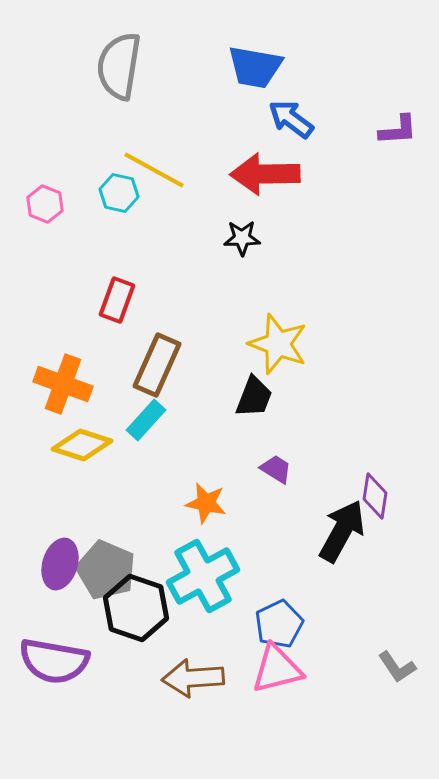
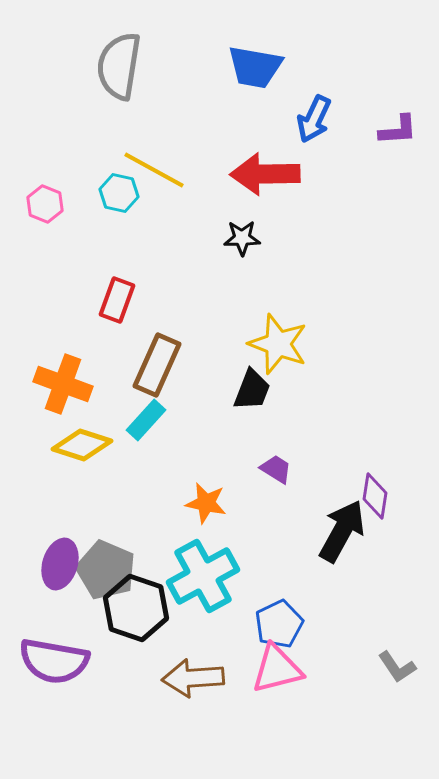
blue arrow: moved 23 px right; rotated 102 degrees counterclockwise
black trapezoid: moved 2 px left, 7 px up
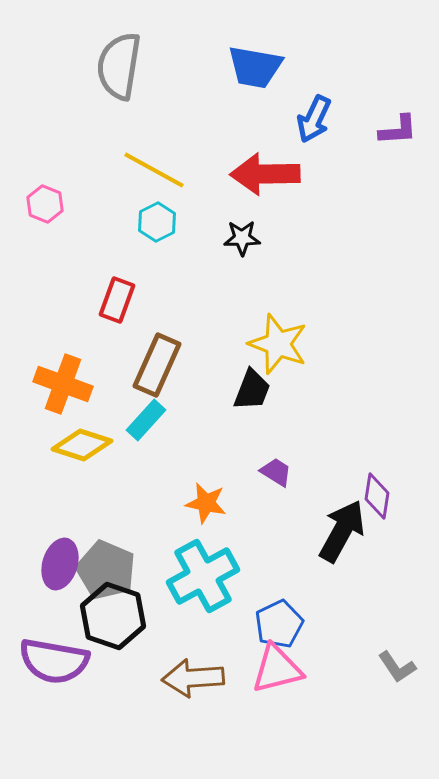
cyan hexagon: moved 38 px right, 29 px down; rotated 21 degrees clockwise
purple trapezoid: moved 3 px down
purple diamond: moved 2 px right
black hexagon: moved 23 px left, 8 px down
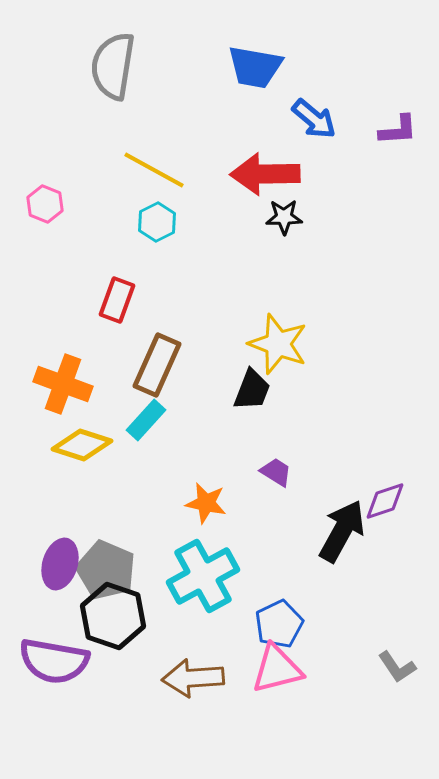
gray semicircle: moved 6 px left
blue arrow: rotated 75 degrees counterclockwise
black star: moved 42 px right, 21 px up
purple diamond: moved 8 px right, 5 px down; rotated 63 degrees clockwise
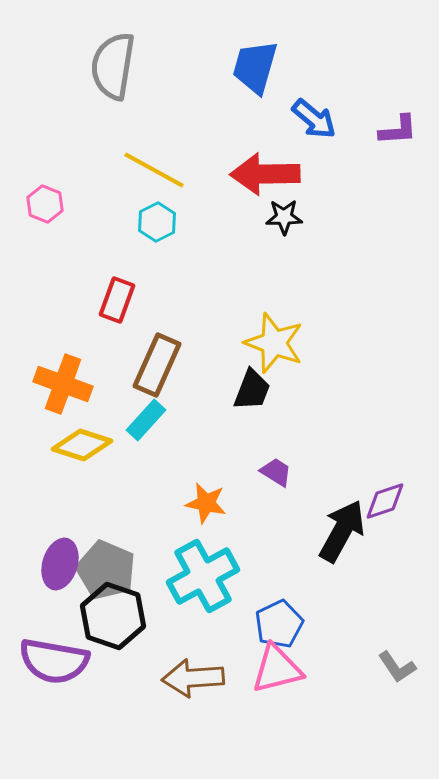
blue trapezoid: rotated 96 degrees clockwise
yellow star: moved 4 px left, 1 px up
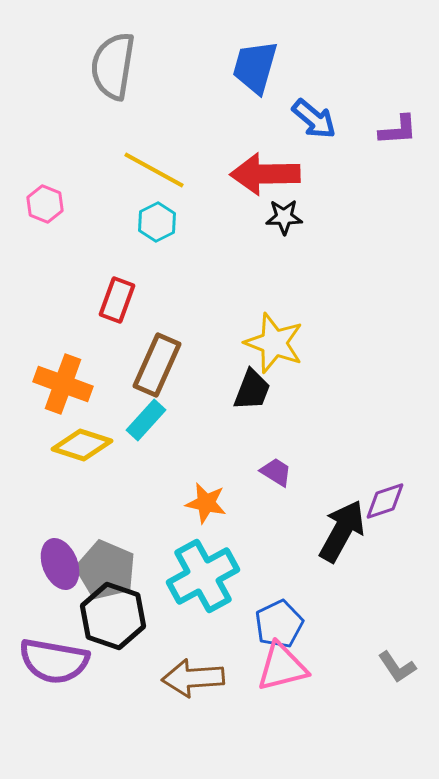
purple ellipse: rotated 39 degrees counterclockwise
pink triangle: moved 5 px right, 2 px up
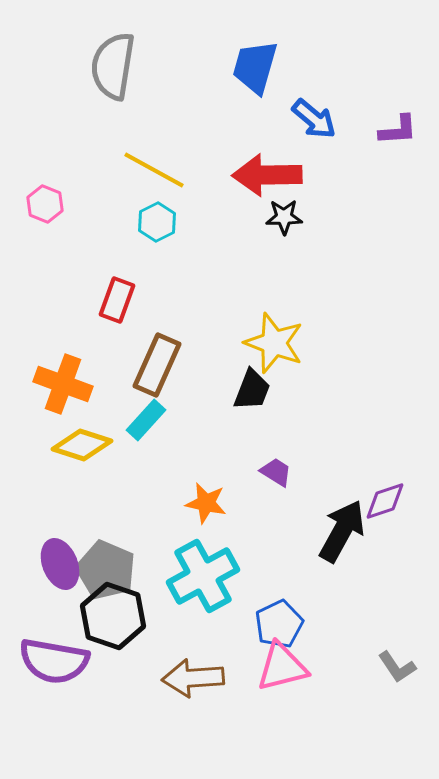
red arrow: moved 2 px right, 1 px down
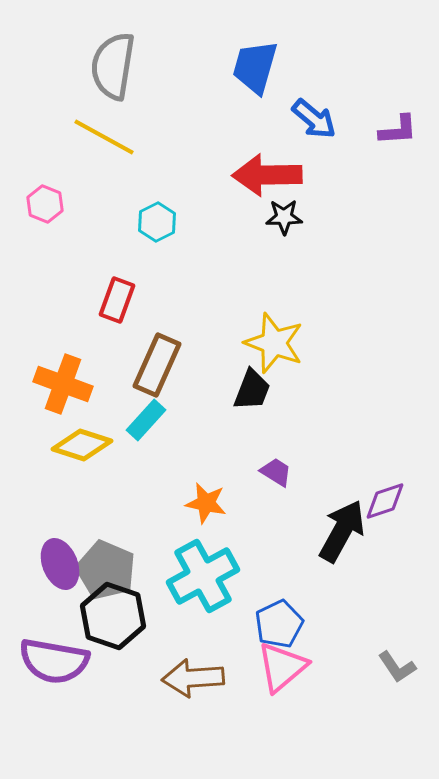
yellow line: moved 50 px left, 33 px up
pink triangle: rotated 26 degrees counterclockwise
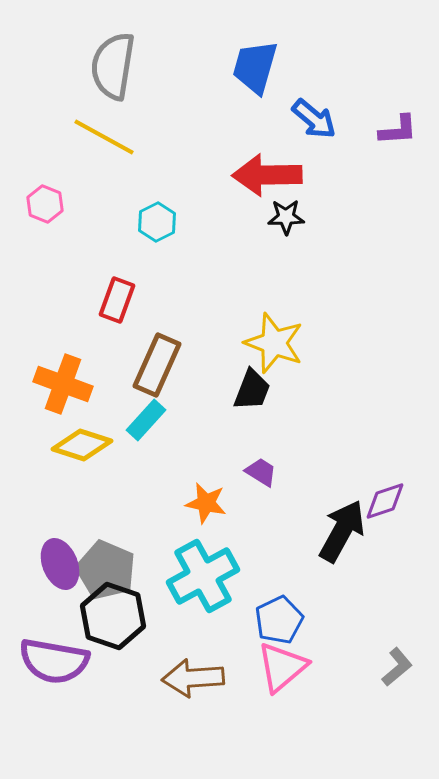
black star: moved 2 px right
purple trapezoid: moved 15 px left
blue pentagon: moved 4 px up
gray L-shape: rotated 96 degrees counterclockwise
